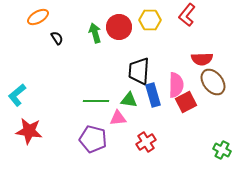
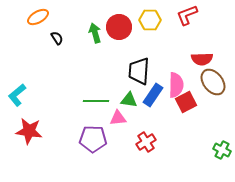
red L-shape: rotated 30 degrees clockwise
blue rectangle: rotated 50 degrees clockwise
purple pentagon: rotated 12 degrees counterclockwise
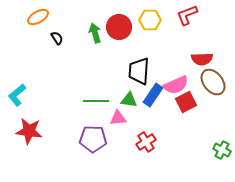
pink semicircle: rotated 65 degrees clockwise
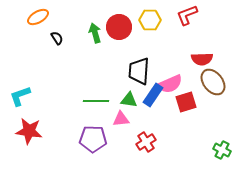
pink semicircle: moved 6 px left, 1 px up
cyan L-shape: moved 3 px right, 1 px down; rotated 20 degrees clockwise
red square: rotated 10 degrees clockwise
pink triangle: moved 3 px right, 1 px down
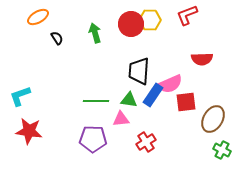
red circle: moved 12 px right, 3 px up
brown ellipse: moved 37 px down; rotated 68 degrees clockwise
red square: rotated 10 degrees clockwise
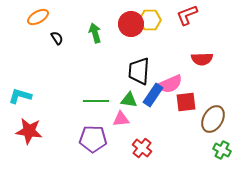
cyan L-shape: rotated 35 degrees clockwise
red cross: moved 4 px left, 6 px down; rotated 18 degrees counterclockwise
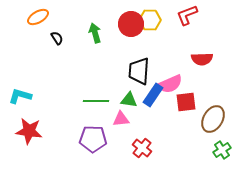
green cross: rotated 30 degrees clockwise
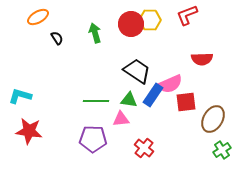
black trapezoid: moved 2 px left; rotated 120 degrees clockwise
red cross: moved 2 px right
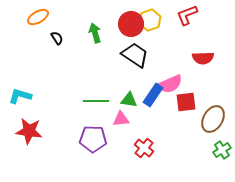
yellow hexagon: rotated 20 degrees counterclockwise
red semicircle: moved 1 px right, 1 px up
black trapezoid: moved 2 px left, 16 px up
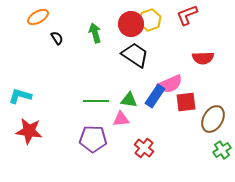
blue rectangle: moved 2 px right, 1 px down
